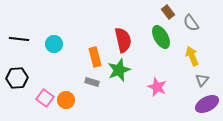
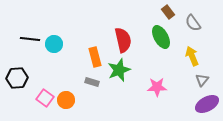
gray semicircle: moved 2 px right
black line: moved 11 px right
pink star: rotated 24 degrees counterclockwise
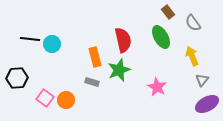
cyan circle: moved 2 px left
pink star: rotated 30 degrees clockwise
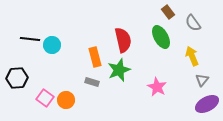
cyan circle: moved 1 px down
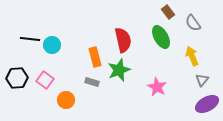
pink square: moved 18 px up
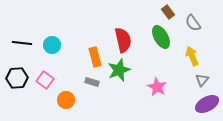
black line: moved 8 px left, 4 px down
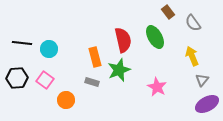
green ellipse: moved 6 px left
cyan circle: moved 3 px left, 4 px down
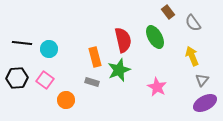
purple ellipse: moved 2 px left, 1 px up
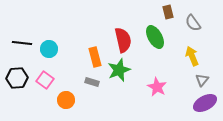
brown rectangle: rotated 24 degrees clockwise
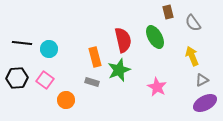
gray triangle: rotated 24 degrees clockwise
